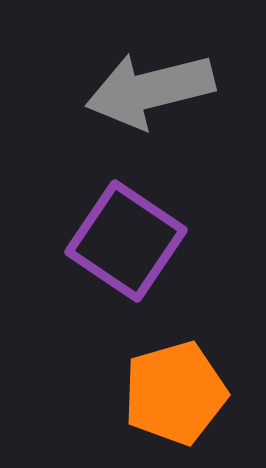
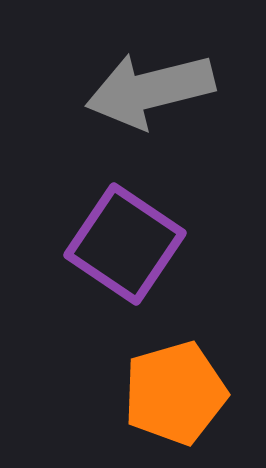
purple square: moved 1 px left, 3 px down
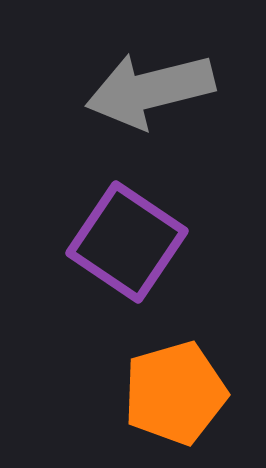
purple square: moved 2 px right, 2 px up
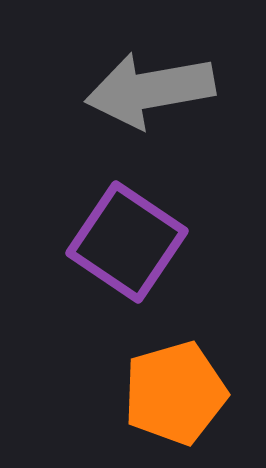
gray arrow: rotated 4 degrees clockwise
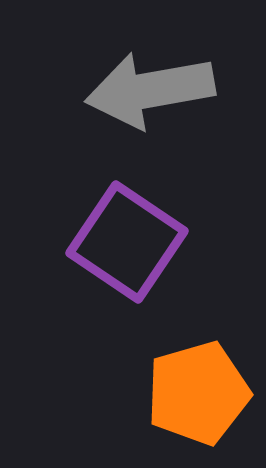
orange pentagon: moved 23 px right
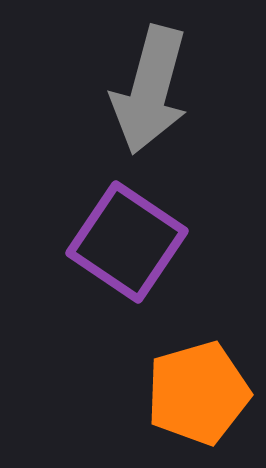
gray arrow: rotated 65 degrees counterclockwise
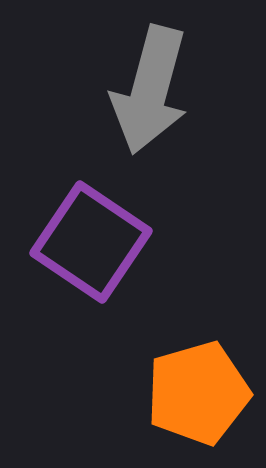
purple square: moved 36 px left
